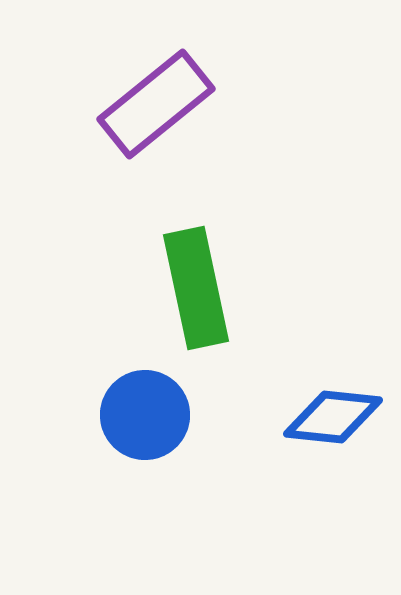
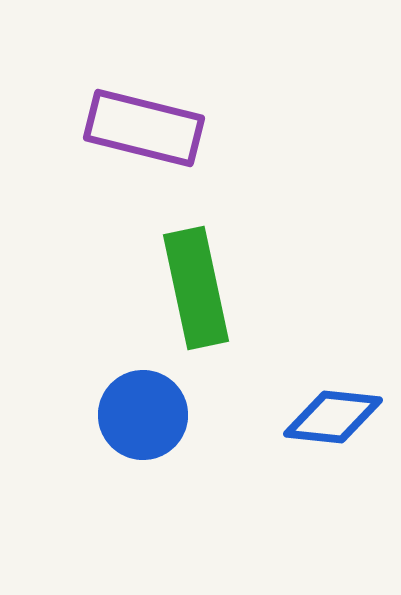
purple rectangle: moved 12 px left, 24 px down; rotated 53 degrees clockwise
blue circle: moved 2 px left
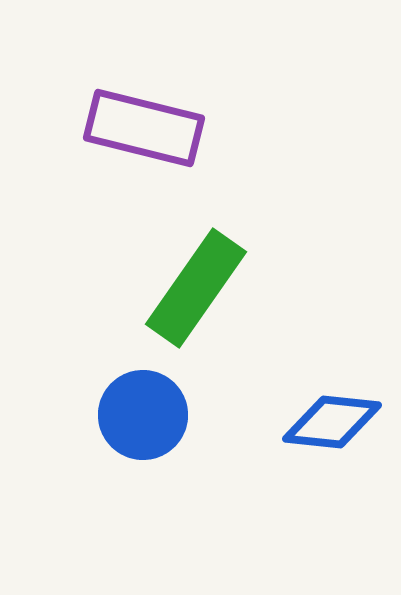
green rectangle: rotated 47 degrees clockwise
blue diamond: moved 1 px left, 5 px down
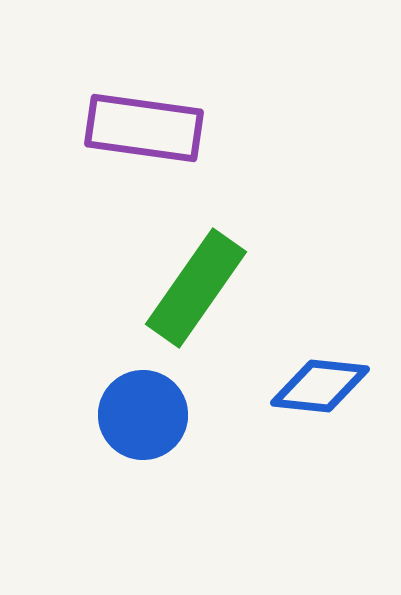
purple rectangle: rotated 6 degrees counterclockwise
blue diamond: moved 12 px left, 36 px up
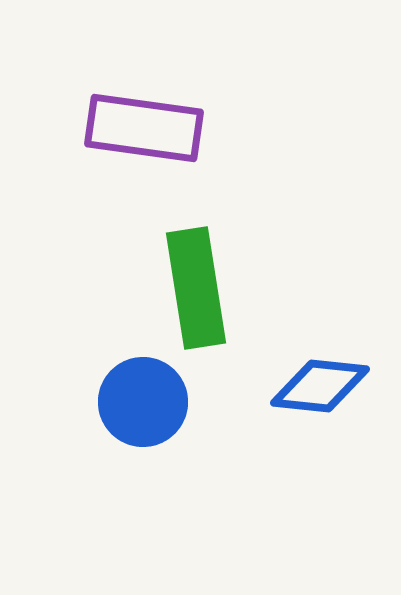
green rectangle: rotated 44 degrees counterclockwise
blue circle: moved 13 px up
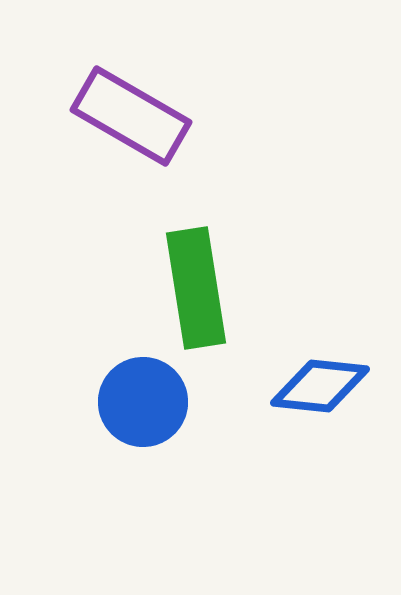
purple rectangle: moved 13 px left, 12 px up; rotated 22 degrees clockwise
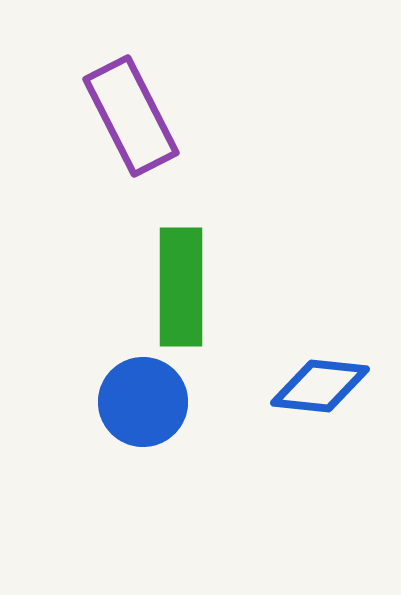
purple rectangle: rotated 33 degrees clockwise
green rectangle: moved 15 px left, 1 px up; rotated 9 degrees clockwise
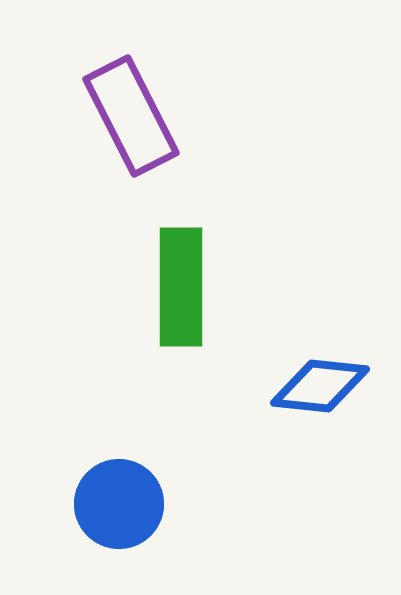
blue circle: moved 24 px left, 102 px down
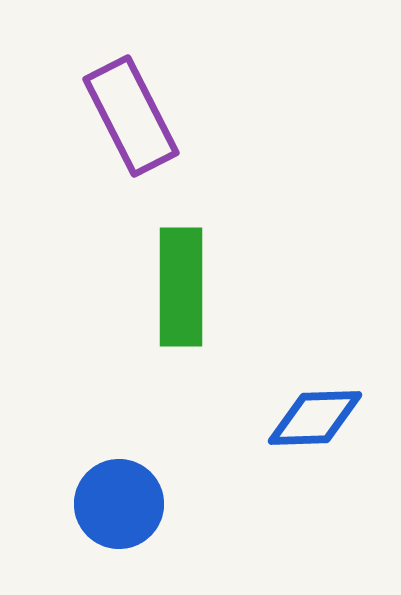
blue diamond: moved 5 px left, 32 px down; rotated 8 degrees counterclockwise
